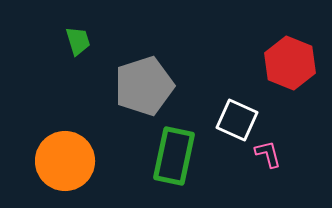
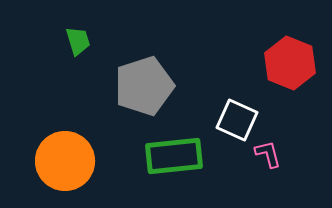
green rectangle: rotated 72 degrees clockwise
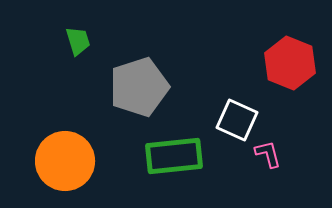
gray pentagon: moved 5 px left, 1 px down
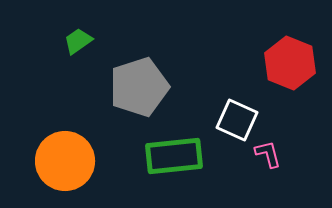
green trapezoid: rotated 108 degrees counterclockwise
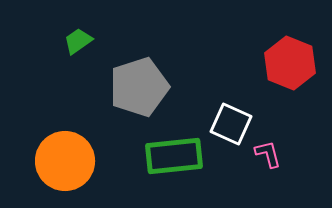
white square: moved 6 px left, 4 px down
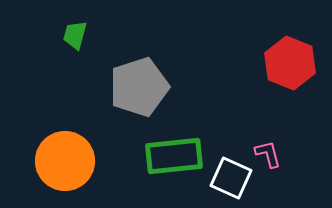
green trapezoid: moved 3 px left, 6 px up; rotated 40 degrees counterclockwise
white square: moved 54 px down
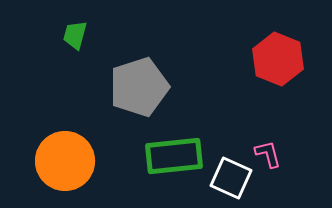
red hexagon: moved 12 px left, 4 px up
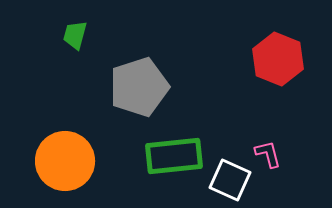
white square: moved 1 px left, 2 px down
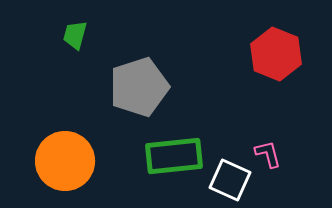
red hexagon: moved 2 px left, 5 px up
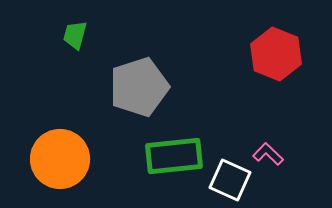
pink L-shape: rotated 32 degrees counterclockwise
orange circle: moved 5 px left, 2 px up
